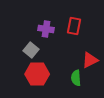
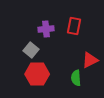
purple cross: rotated 14 degrees counterclockwise
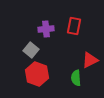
red hexagon: rotated 20 degrees clockwise
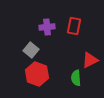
purple cross: moved 1 px right, 2 px up
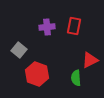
gray square: moved 12 px left
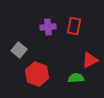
purple cross: moved 1 px right
green semicircle: rotated 91 degrees clockwise
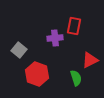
purple cross: moved 7 px right, 11 px down
green semicircle: rotated 77 degrees clockwise
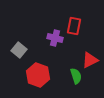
purple cross: rotated 21 degrees clockwise
red hexagon: moved 1 px right, 1 px down
green semicircle: moved 2 px up
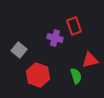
red rectangle: rotated 30 degrees counterclockwise
red triangle: rotated 12 degrees clockwise
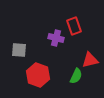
purple cross: moved 1 px right
gray square: rotated 35 degrees counterclockwise
green semicircle: rotated 42 degrees clockwise
